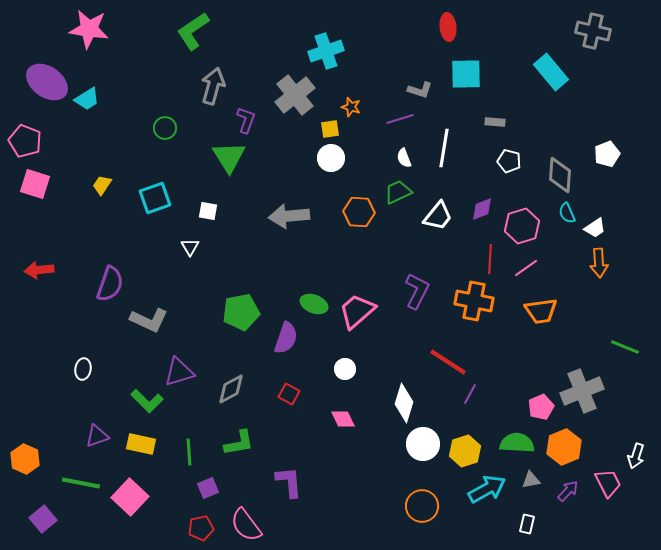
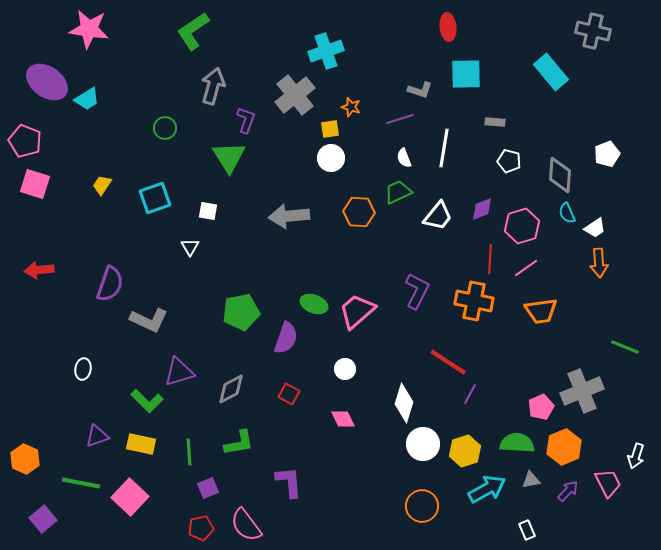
white rectangle at (527, 524): moved 6 px down; rotated 36 degrees counterclockwise
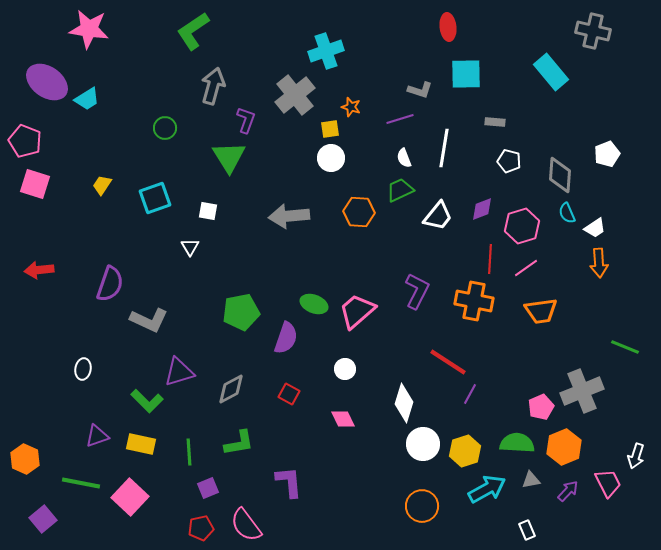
green trapezoid at (398, 192): moved 2 px right, 2 px up
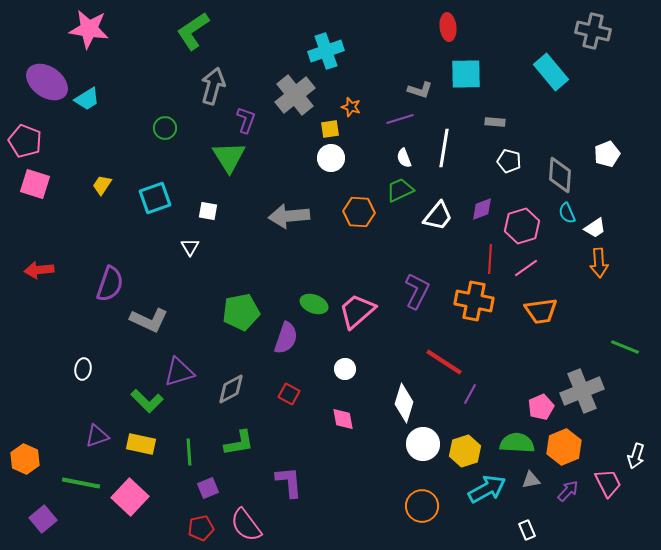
red line at (448, 362): moved 4 px left
pink diamond at (343, 419): rotated 15 degrees clockwise
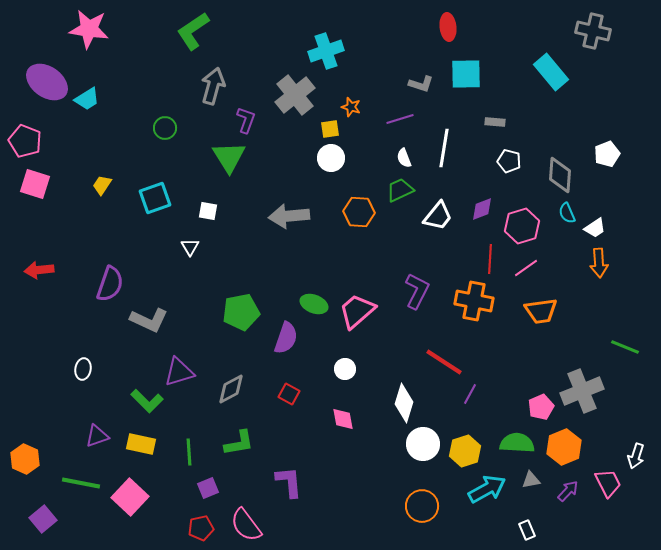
gray L-shape at (420, 90): moved 1 px right, 6 px up
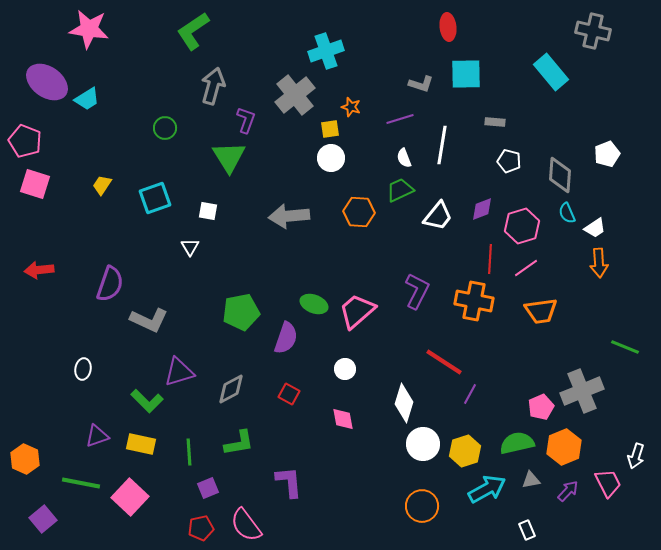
white line at (444, 148): moved 2 px left, 3 px up
green semicircle at (517, 443): rotated 16 degrees counterclockwise
